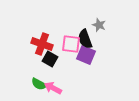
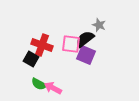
black semicircle: rotated 72 degrees clockwise
red cross: moved 1 px down
black square: moved 19 px left
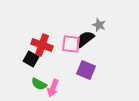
purple square: moved 15 px down
pink arrow: rotated 96 degrees counterclockwise
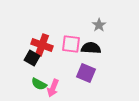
gray star: rotated 16 degrees clockwise
black semicircle: moved 6 px right, 9 px down; rotated 42 degrees clockwise
black square: moved 1 px right, 1 px up
purple square: moved 3 px down
